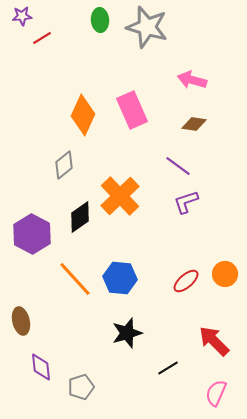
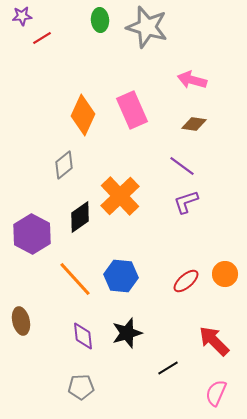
purple line: moved 4 px right
blue hexagon: moved 1 px right, 2 px up
purple diamond: moved 42 px right, 31 px up
gray pentagon: rotated 15 degrees clockwise
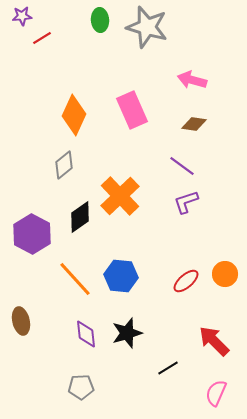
orange diamond: moved 9 px left
purple diamond: moved 3 px right, 2 px up
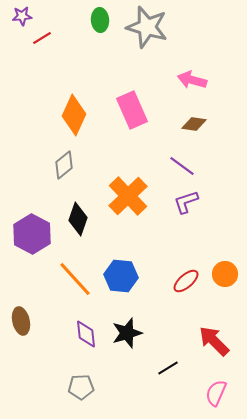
orange cross: moved 8 px right
black diamond: moved 2 px left, 2 px down; rotated 36 degrees counterclockwise
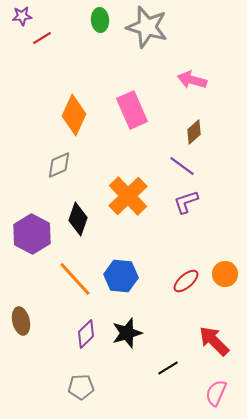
brown diamond: moved 8 px down; rotated 50 degrees counterclockwise
gray diamond: moved 5 px left; rotated 16 degrees clockwise
purple diamond: rotated 52 degrees clockwise
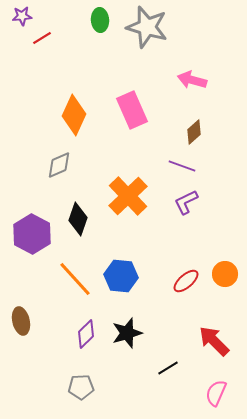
purple line: rotated 16 degrees counterclockwise
purple L-shape: rotated 8 degrees counterclockwise
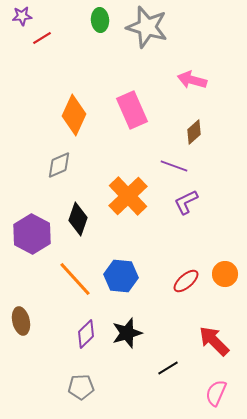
purple line: moved 8 px left
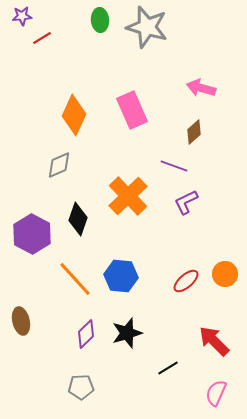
pink arrow: moved 9 px right, 8 px down
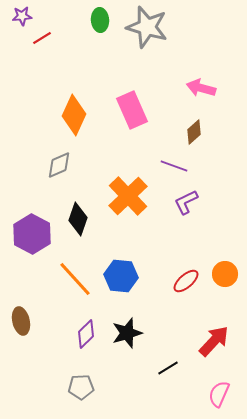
red arrow: rotated 88 degrees clockwise
pink semicircle: moved 3 px right, 1 px down
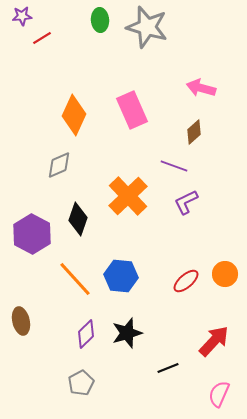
black line: rotated 10 degrees clockwise
gray pentagon: moved 4 px up; rotated 25 degrees counterclockwise
